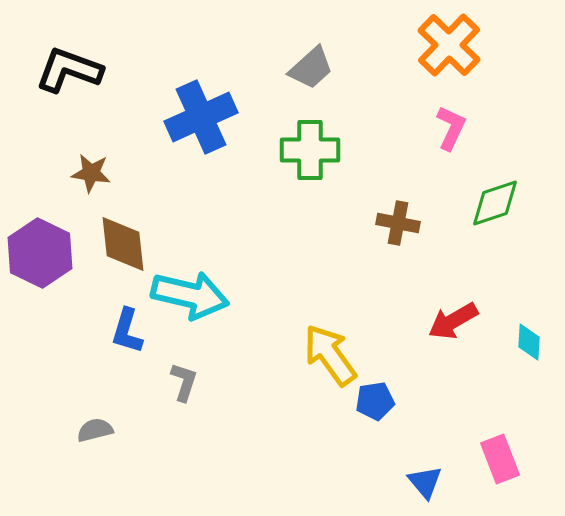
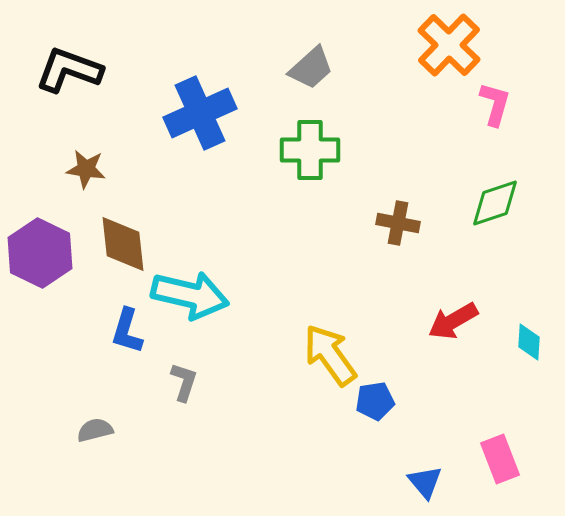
blue cross: moved 1 px left, 4 px up
pink L-shape: moved 44 px right, 24 px up; rotated 9 degrees counterclockwise
brown star: moved 5 px left, 4 px up
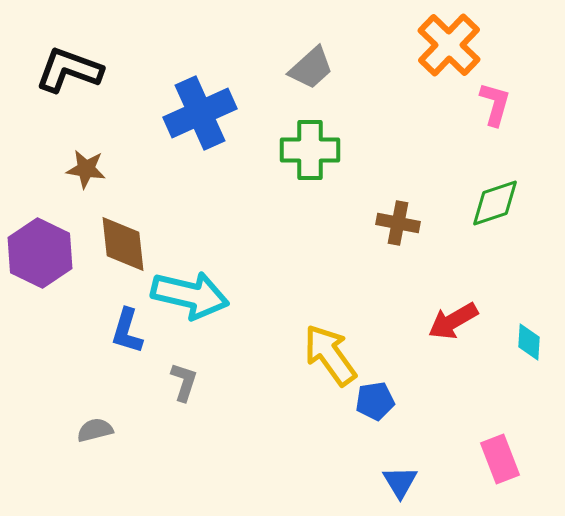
blue triangle: moved 25 px left; rotated 9 degrees clockwise
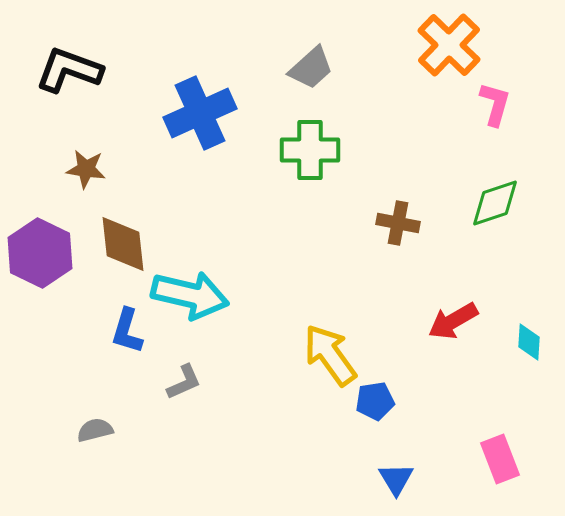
gray L-shape: rotated 48 degrees clockwise
blue triangle: moved 4 px left, 3 px up
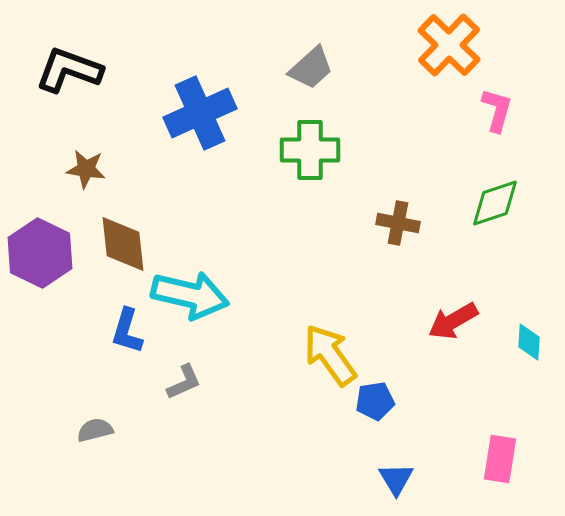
pink L-shape: moved 2 px right, 6 px down
pink rectangle: rotated 30 degrees clockwise
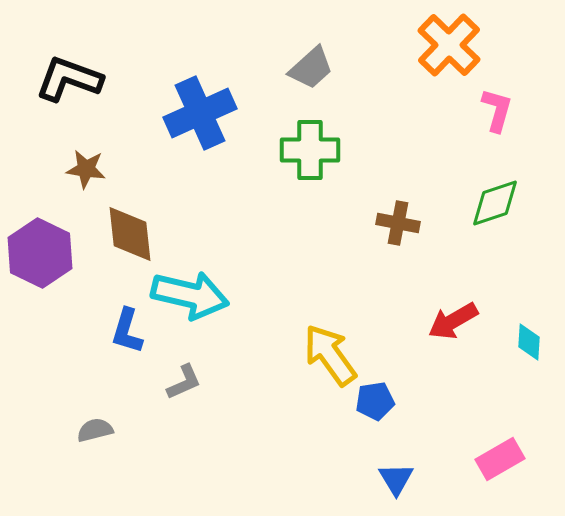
black L-shape: moved 9 px down
brown diamond: moved 7 px right, 10 px up
pink rectangle: rotated 51 degrees clockwise
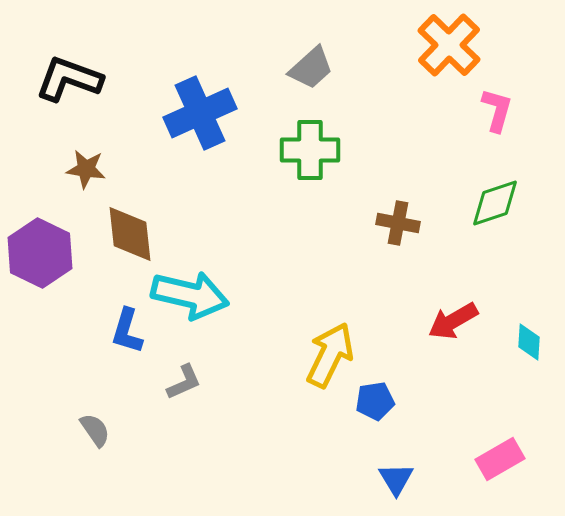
yellow arrow: rotated 62 degrees clockwise
gray semicircle: rotated 69 degrees clockwise
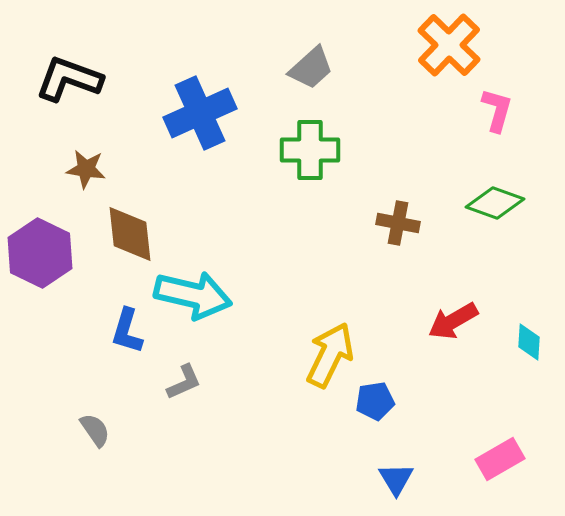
green diamond: rotated 38 degrees clockwise
cyan arrow: moved 3 px right
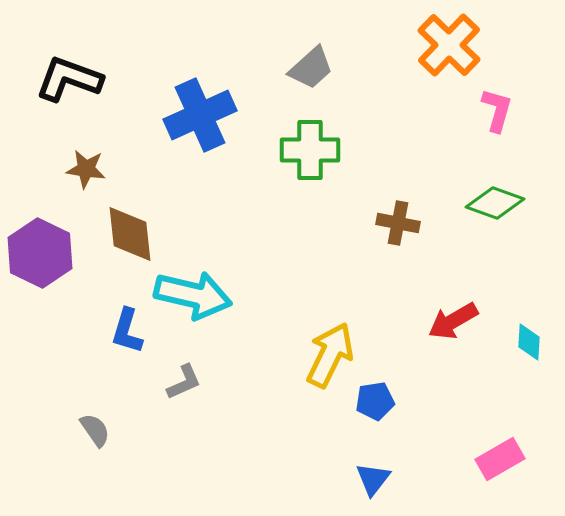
blue cross: moved 2 px down
blue triangle: moved 23 px left; rotated 9 degrees clockwise
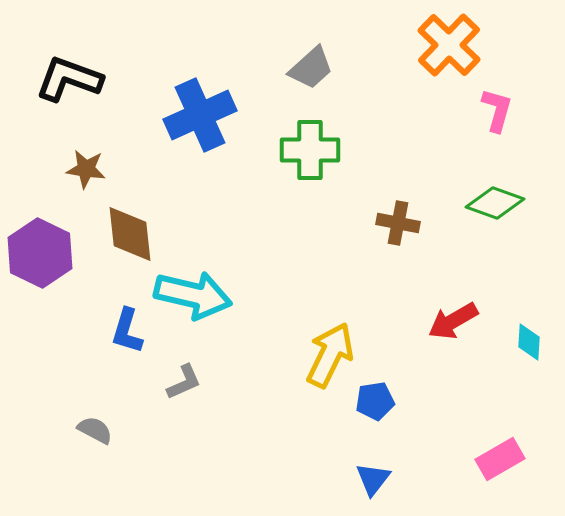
gray semicircle: rotated 27 degrees counterclockwise
